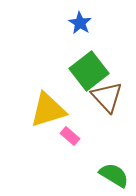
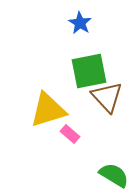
green square: rotated 27 degrees clockwise
pink rectangle: moved 2 px up
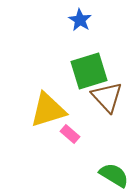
blue star: moved 3 px up
green square: rotated 6 degrees counterclockwise
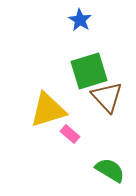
green semicircle: moved 4 px left, 5 px up
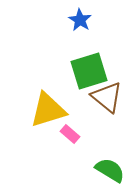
brown triangle: rotated 8 degrees counterclockwise
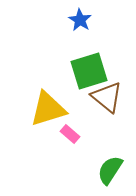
yellow triangle: moved 1 px up
green semicircle: rotated 88 degrees counterclockwise
